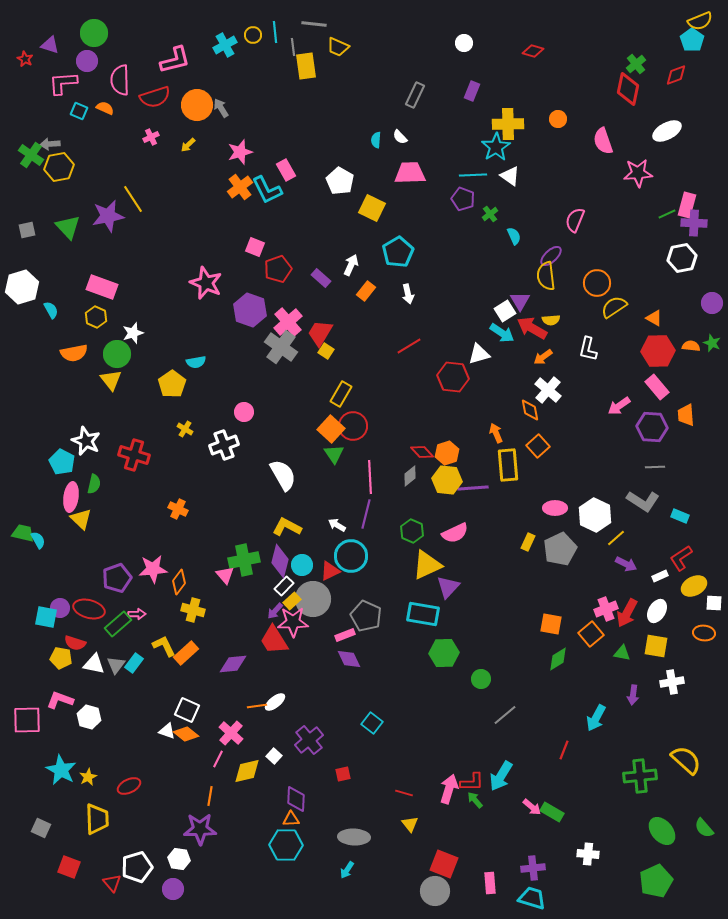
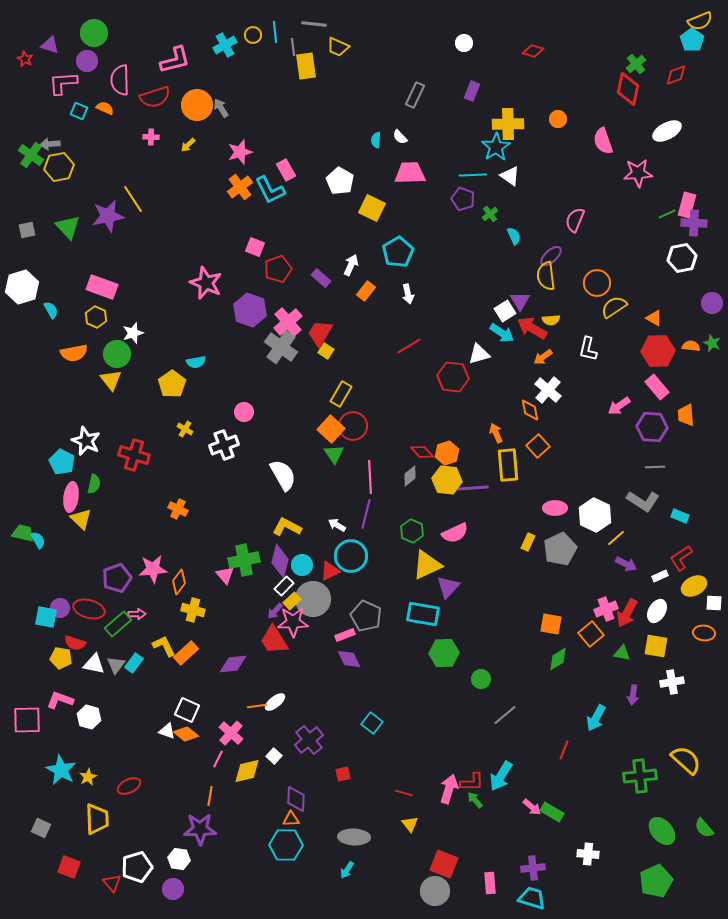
pink cross at (151, 137): rotated 28 degrees clockwise
cyan L-shape at (267, 190): moved 3 px right
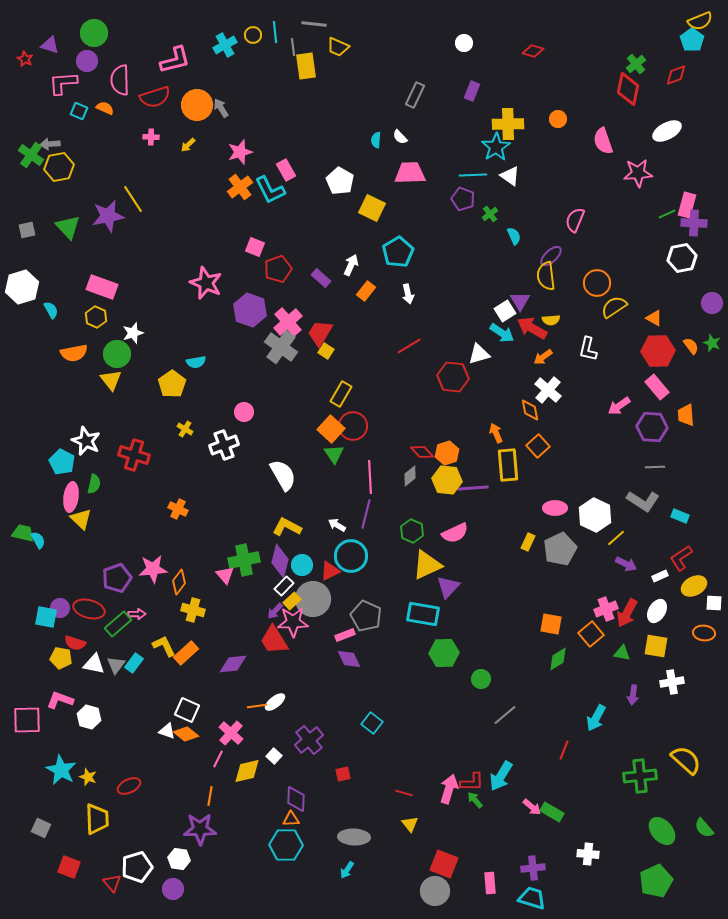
orange semicircle at (691, 346): rotated 48 degrees clockwise
yellow star at (88, 777): rotated 24 degrees counterclockwise
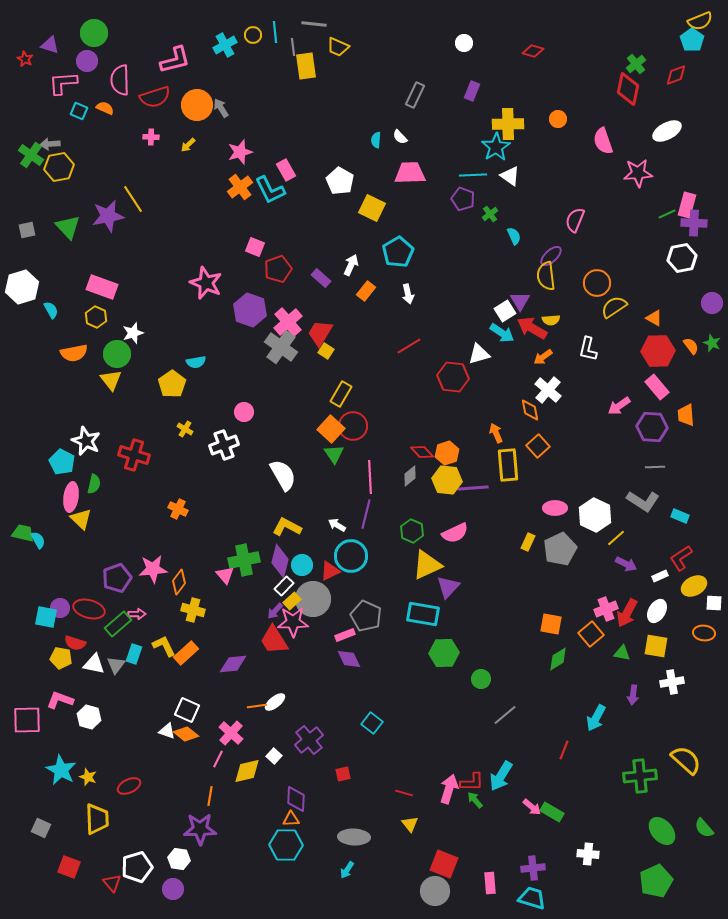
cyan rectangle at (134, 663): moved 9 px up; rotated 18 degrees counterclockwise
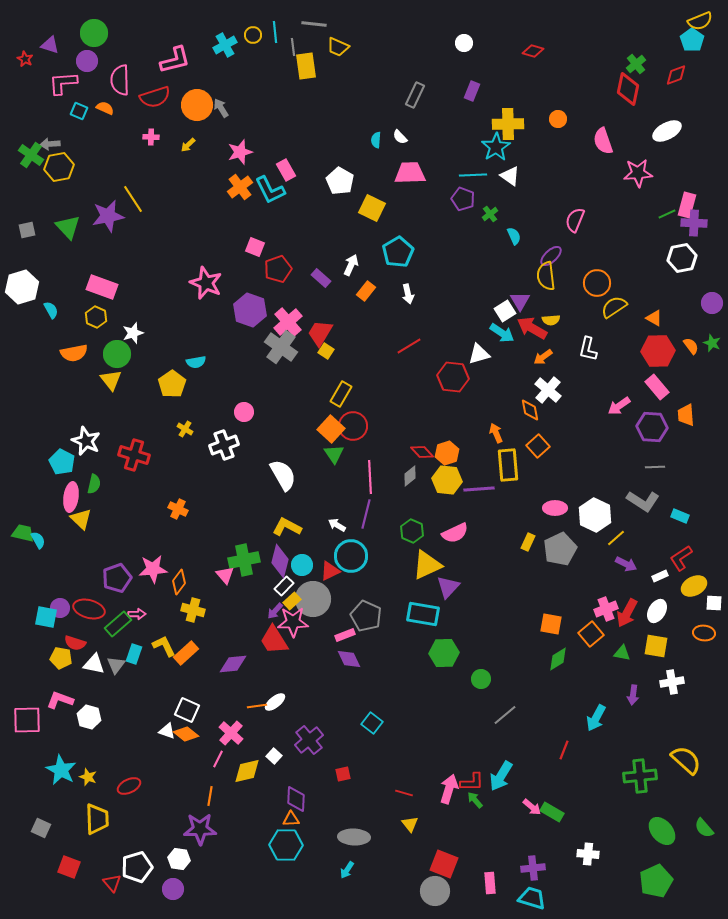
purple line at (473, 488): moved 6 px right, 1 px down
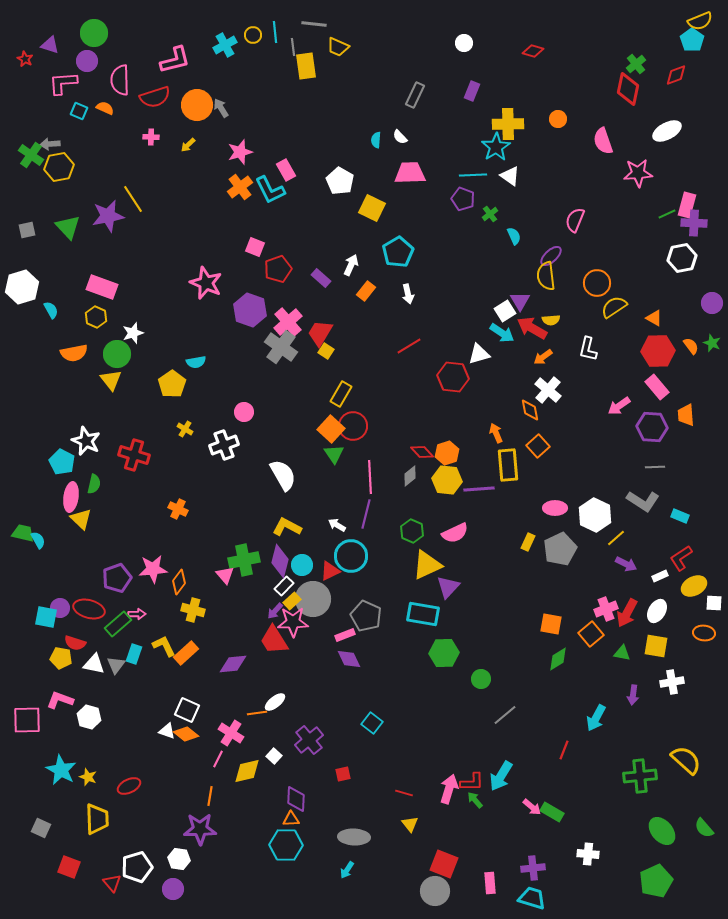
orange line at (257, 706): moved 7 px down
pink cross at (231, 733): rotated 10 degrees counterclockwise
